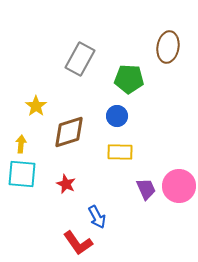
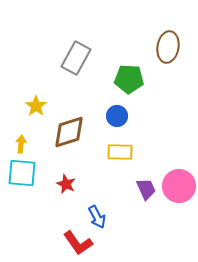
gray rectangle: moved 4 px left, 1 px up
cyan square: moved 1 px up
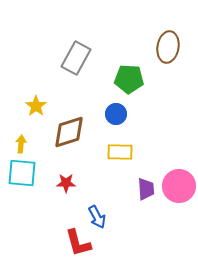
blue circle: moved 1 px left, 2 px up
red star: moved 1 px up; rotated 24 degrees counterclockwise
purple trapezoid: rotated 20 degrees clockwise
red L-shape: rotated 20 degrees clockwise
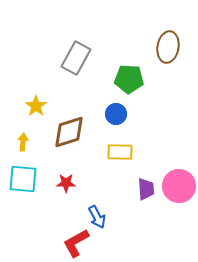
yellow arrow: moved 2 px right, 2 px up
cyan square: moved 1 px right, 6 px down
red L-shape: moved 2 px left; rotated 76 degrees clockwise
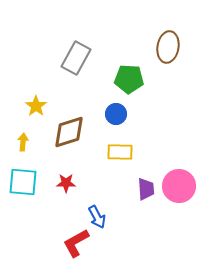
cyan square: moved 3 px down
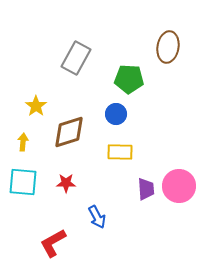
red L-shape: moved 23 px left
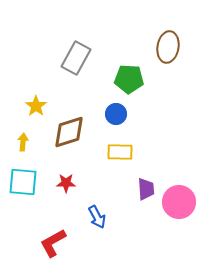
pink circle: moved 16 px down
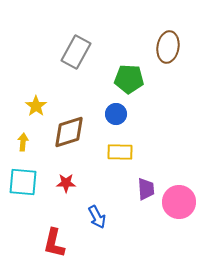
gray rectangle: moved 6 px up
red L-shape: moved 1 px right; rotated 48 degrees counterclockwise
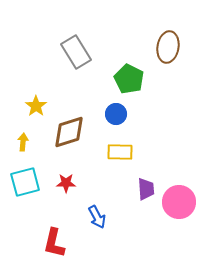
gray rectangle: rotated 60 degrees counterclockwise
green pentagon: rotated 24 degrees clockwise
cyan square: moved 2 px right; rotated 20 degrees counterclockwise
